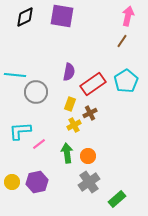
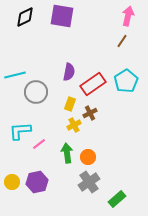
cyan line: rotated 20 degrees counterclockwise
orange circle: moved 1 px down
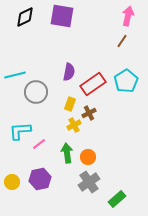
brown cross: moved 1 px left
purple hexagon: moved 3 px right, 3 px up
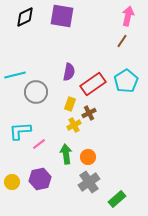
green arrow: moved 1 px left, 1 px down
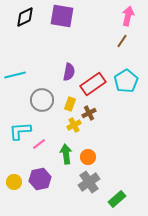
gray circle: moved 6 px right, 8 px down
yellow circle: moved 2 px right
